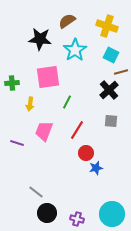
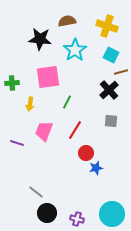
brown semicircle: rotated 24 degrees clockwise
red line: moved 2 px left
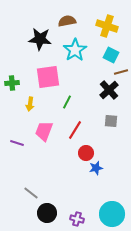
gray line: moved 5 px left, 1 px down
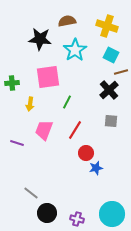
pink trapezoid: moved 1 px up
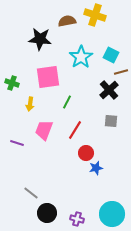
yellow cross: moved 12 px left, 11 px up
cyan star: moved 6 px right, 7 px down
green cross: rotated 24 degrees clockwise
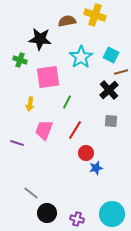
green cross: moved 8 px right, 23 px up
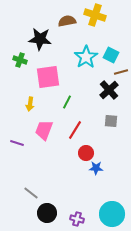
cyan star: moved 5 px right
blue star: rotated 16 degrees clockwise
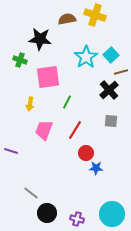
brown semicircle: moved 2 px up
cyan square: rotated 21 degrees clockwise
purple line: moved 6 px left, 8 px down
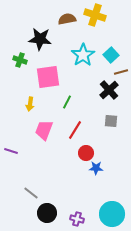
cyan star: moved 3 px left, 2 px up
